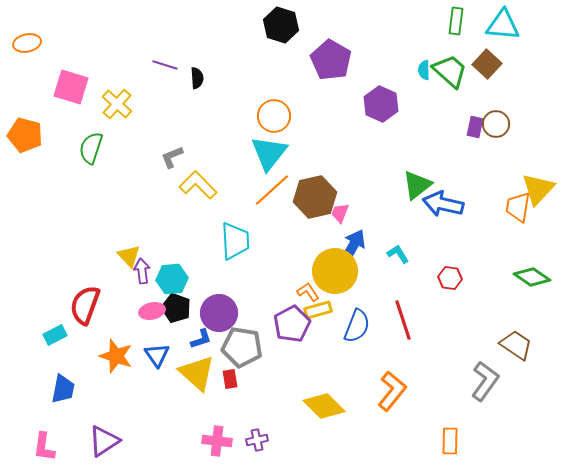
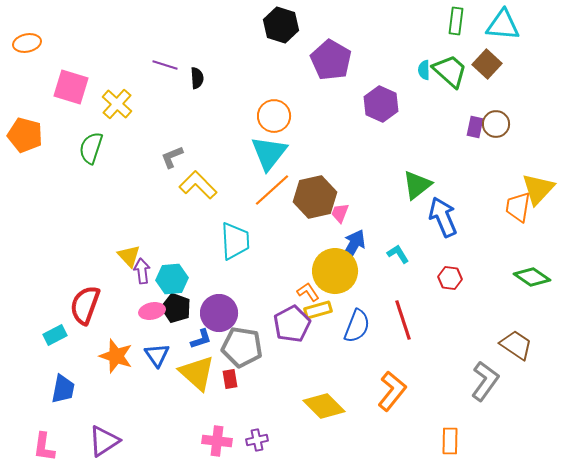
blue arrow at (443, 204): moved 13 px down; rotated 54 degrees clockwise
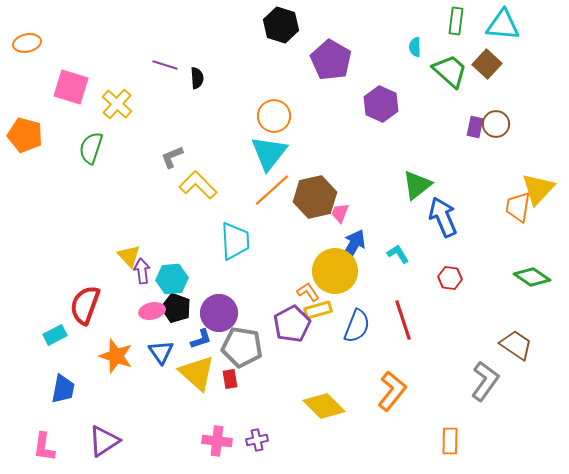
cyan semicircle at (424, 70): moved 9 px left, 23 px up
blue triangle at (157, 355): moved 4 px right, 3 px up
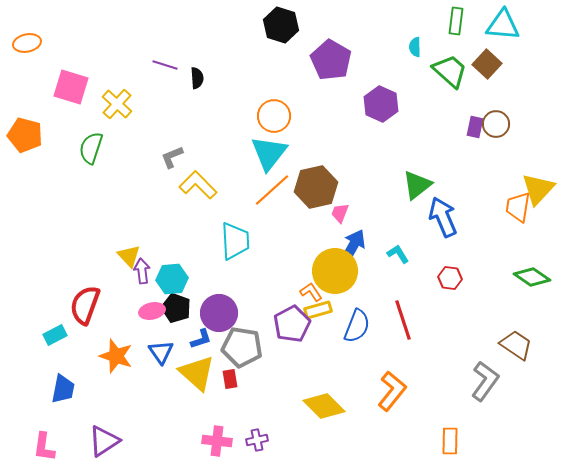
brown hexagon at (315, 197): moved 1 px right, 10 px up
orange L-shape at (308, 292): moved 3 px right
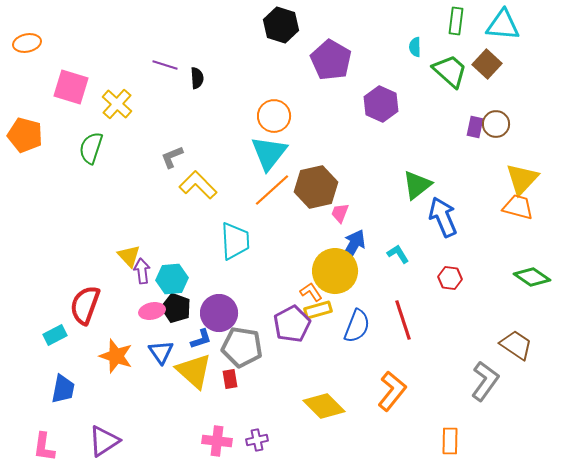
yellow triangle at (538, 189): moved 16 px left, 10 px up
orange trapezoid at (518, 207): rotated 96 degrees clockwise
yellow triangle at (197, 373): moved 3 px left, 2 px up
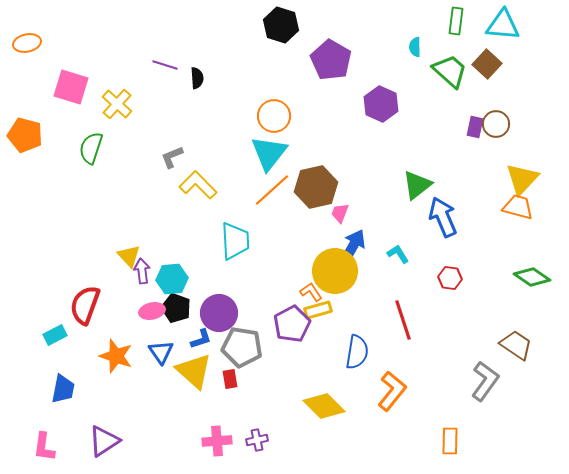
blue semicircle at (357, 326): moved 26 px down; rotated 12 degrees counterclockwise
pink cross at (217, 441): rotated 12 degrees counterclockwise
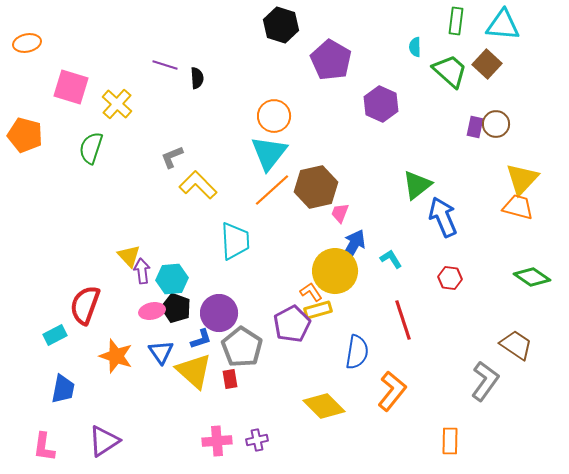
cyan L-shape at (398, 254): moved 7 px left, 5 px down
gray pentagon at (242, 347): rotated 24 degrees clockwise
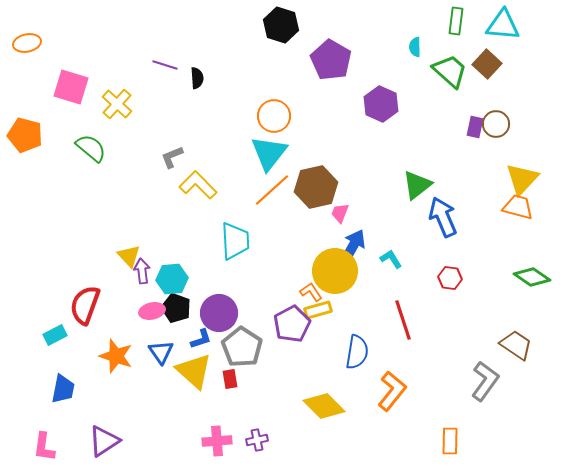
green semicircle at (91, 148): rotated 112 degrees clockwise
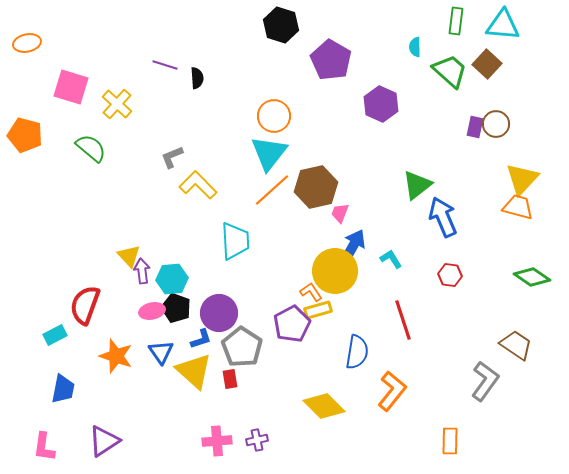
red hexagon at (450, 278): moved 3 px up
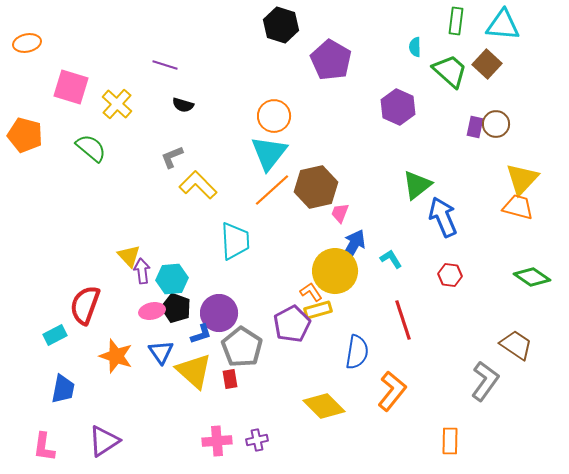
black semicircle at (197, 78): moved 14 px left, 27 px down; rotated 110 degrees clockwise
purple hexagon at (381, 104): moved 17 px right, 3 px down
blue L-shape at (201, 339): moved 5 px up
